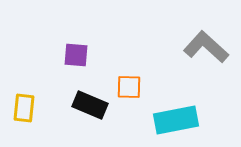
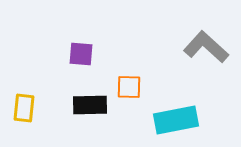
purple square: moved 5 px right, 1 px up
black rectangle: rotated 24 degrees counterclockwise
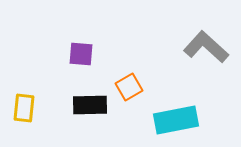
orange square: rotated 32 degrees counterclockwise
